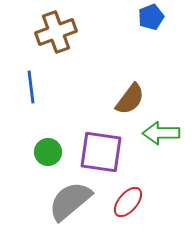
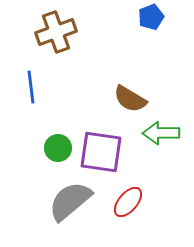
brown semicircle: rotated 84 degrees clockwise
green circle: moved 10 px right, 4 px up
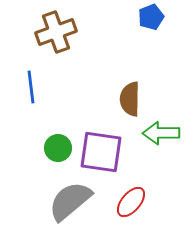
brown semicircle: rotated 60 degrees clockwise
red ellipse: moved 3 px right
